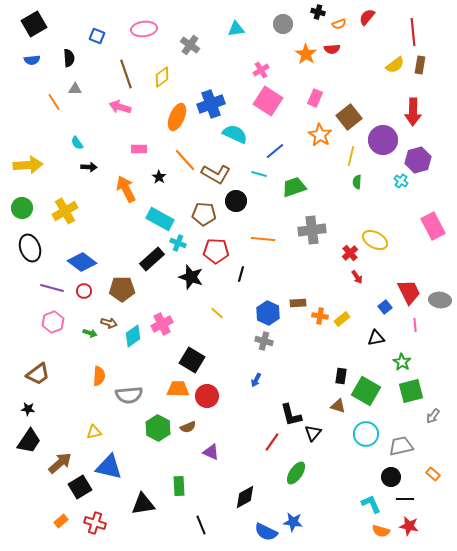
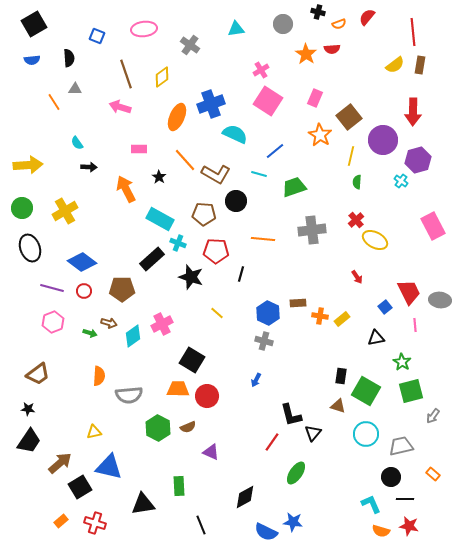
red cross at (350, 253): moved 6 px right, 33 px up
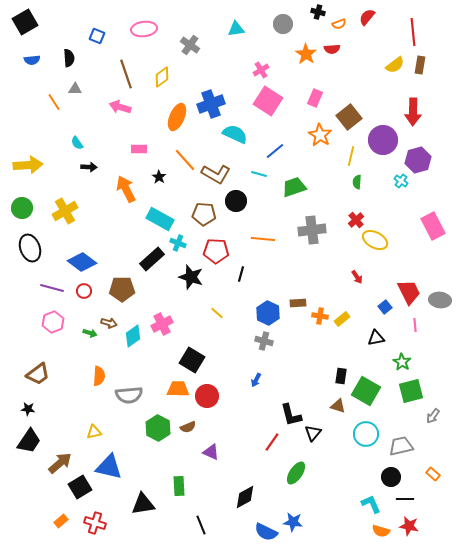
black square at (34, 24): moved 9 px left, 2 px up
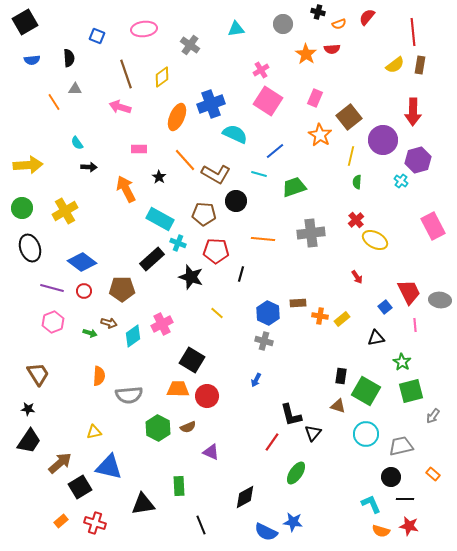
gray cross at (312, 230): moved 1 px left, 3 px down
brown trapezoid at (38, 374): rotated 85 degrees counterclockwise
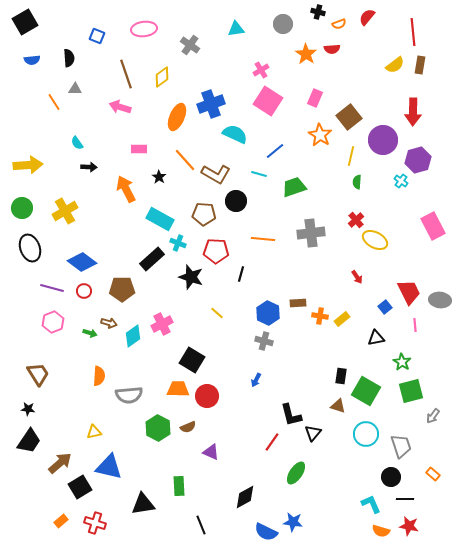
gray trapezoid at (401, 446): rotated 85 degrees clockwise
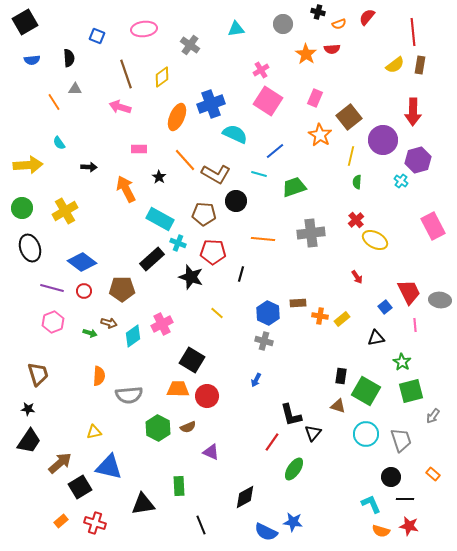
cyan semicircle at (77, 143): moved 18 px left
red pentagon at (216, 251): moved 3 px left, 1 px down
brown trapezoid at (38, 374): rotated 15 degrees clockwise
gray trapezoid at (401, 446): moved 6 px up
green ellipse at (296, 473): moved 2 px left, 4 px up
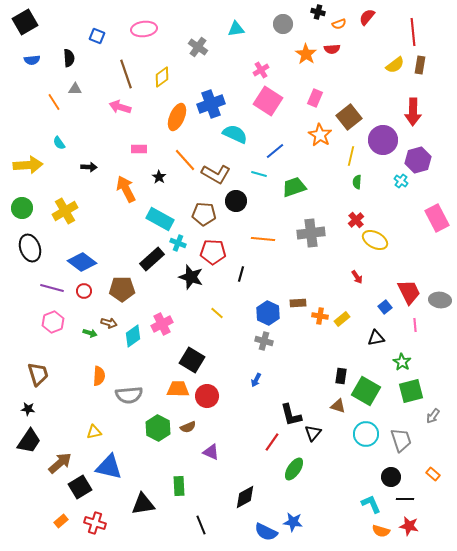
gray cross at (190, 45): moved 8 px right, 2 px down
pink rectangle at (433, 226): moved 4 px right, 8 px up
